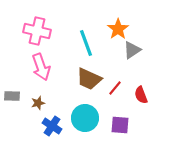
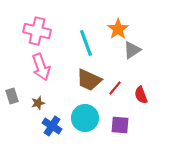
brown trapezoid: moved 1 px down
gray rectangle: rotated 70 degrees clockwise
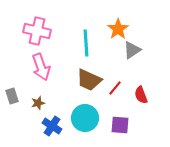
cyan line: rotated 16 degrees clockwise
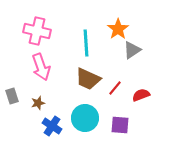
brown trapezoid: moved 1 px left, 1 px up
red semicircle: rotated 90 degrees clockwise
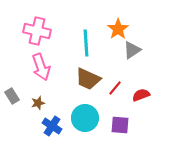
gray rectangle: rotated 14 degrees counterclockwise
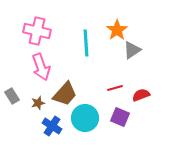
orange star: moved 1 px left, 1 px down
brown trapezoid: moved 23 px left, 15 px down; rotated 72 degrees counterclockwise
red line: rotated 35 degrees clockwise
purple square: moved 8 px up; rotated 18 degrees clockwise
